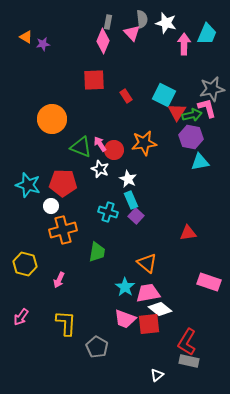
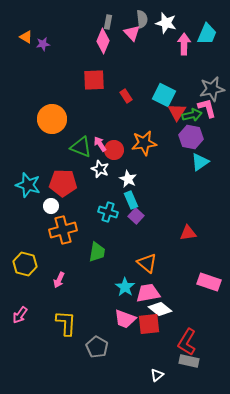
cyan triangle at (200, 162): rotated 24 degrees counterclockwise
pink arrow at (21, 317): moved 1 px left, 2 px up
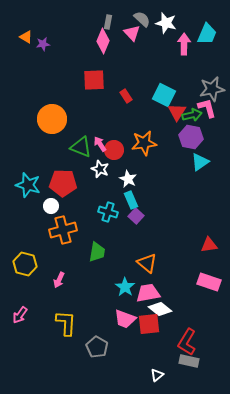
gray semicircle at (142, 19): rotated 42 degrees counterclockwise
red triangle at (188, 233): moved 21 px right, 12 px down
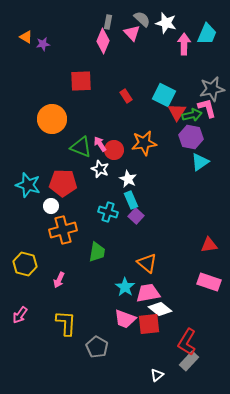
red square at (94, 80): moved 13 px left, 1 px down
gray rectangle at (189, 361): rotated 60 degrees counterclockwise
